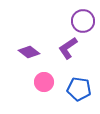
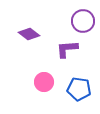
purple L-shape: moved 1 px left, 1 px down; rotated 30 degrees clockwise
purple diamond: moved 18 px up
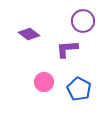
blue pentagon: rotated 20 degrees clockwise
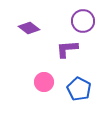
purple diamond: moved 6 px up
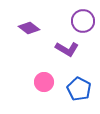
purple L-shape: rotated 145 degrees counterclockwise
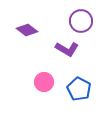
purple circle: moved 2 px left
purple diamond: moved 2 px left, 2 px down
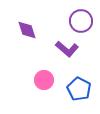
purple diamond: rotated 35 degrees clockwise
purple L-shape: rotated 10 degrees clockwise
pink circle: moved 2 px up
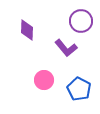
purple diamond: rotated 20 degrees clockwise
purple L-shape: moved 1 px left, 1 px up; rotated 10 degrees clockwise
